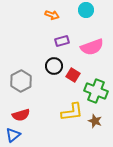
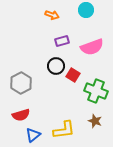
black circle: moved 2 px right
gray hexagon: moved 2 px down
yellow L-shape: moved 8 px left, 18 px down
blue triangle: moved 20 px right
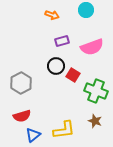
red semicircle: moved 1 px right, 1 px down
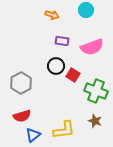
purple rectangle: rotated 24 degrees clockwise
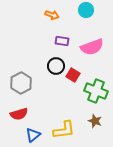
red semicircle: moved 3 px left, 2 px up
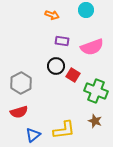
red semicircle: moved 2 px up
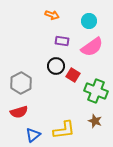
cyan circle: moved 3 px right, 11 px down
pink semicircle: rotated 15 degrees counterclockwise
